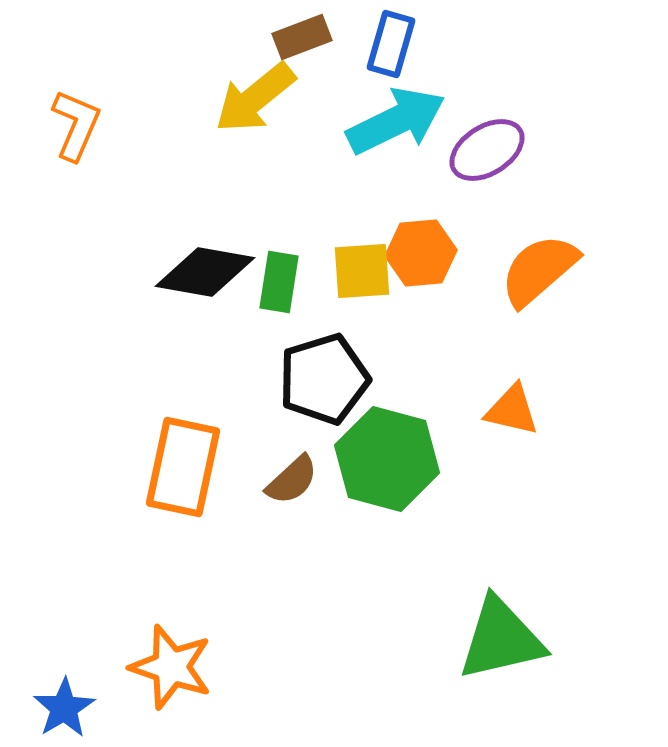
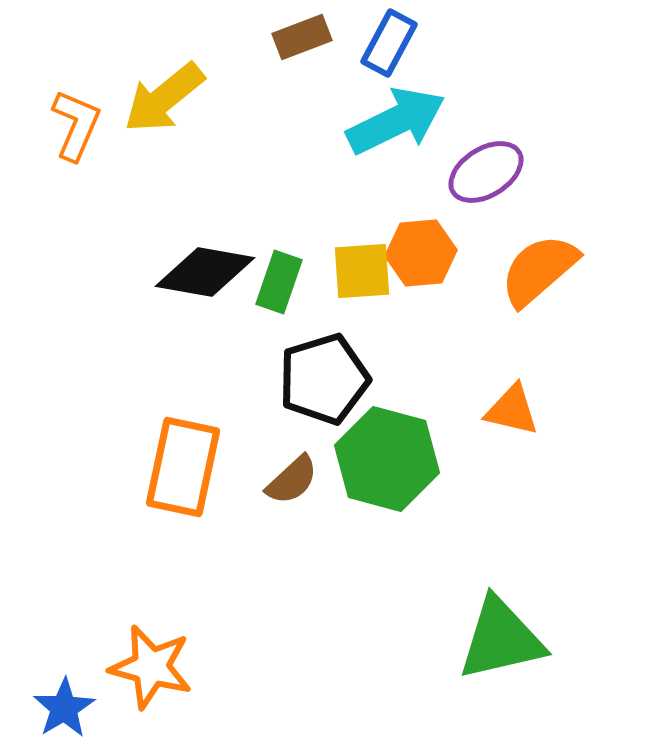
blue rectangle: moved 2 px left, 1 px up; rotated 12 degrees clockwise
yellow arrow: moved 91 px left
purple ellipse: moved 1 px left, 22 px down
green rectangle: rotated 10 degrees clockwise
orange star: moved 20 px left; rotated 4 degrees counterclockwise
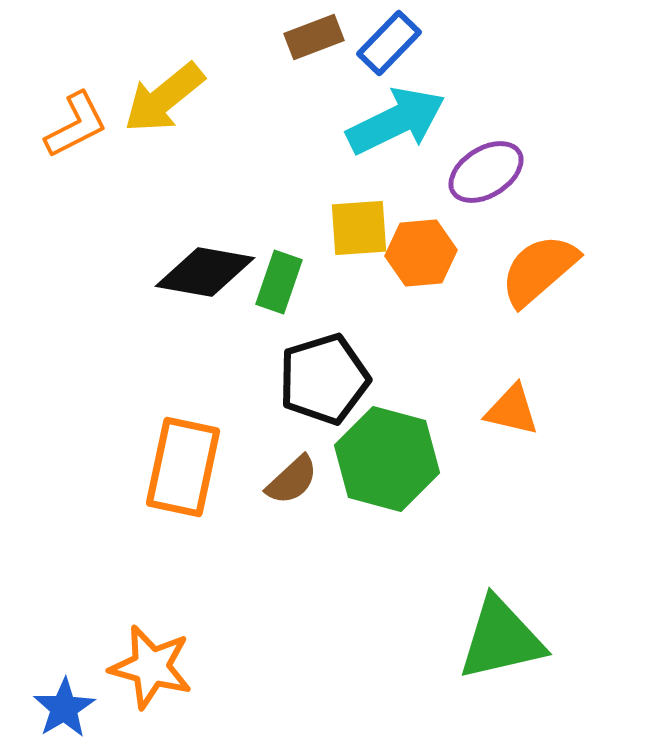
brown rectangle: moved 12 px right
blue rectangle: rotated 16 degrees clockwise
orange L-shape: rotated 40 degrees clockwise
yellow square: moved 3 px left, 43 px up
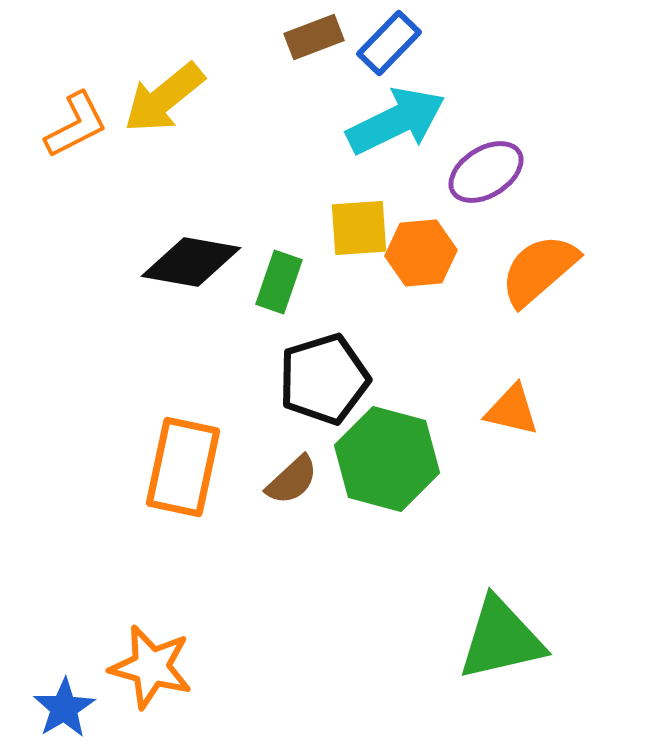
black diamond: moved 14 px left, 10 px up
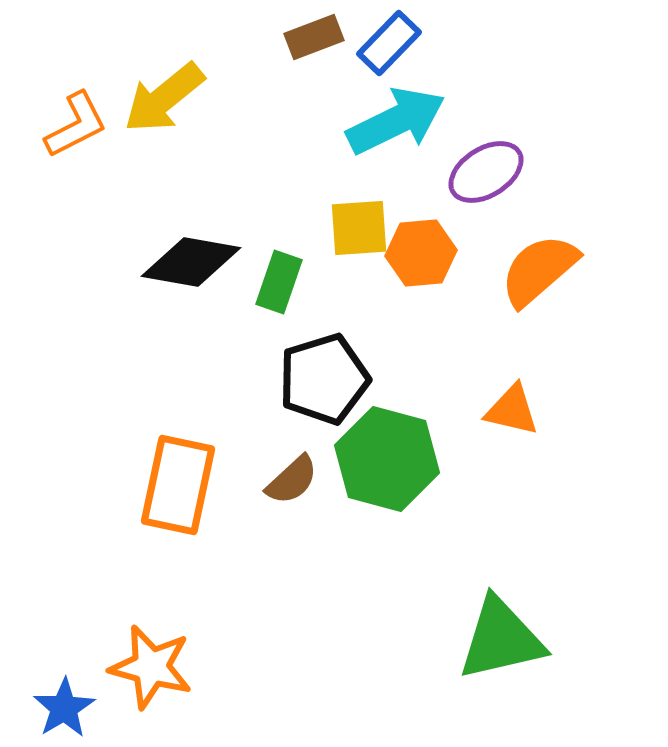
orange rectangle: moved 5 px left, 18 px down
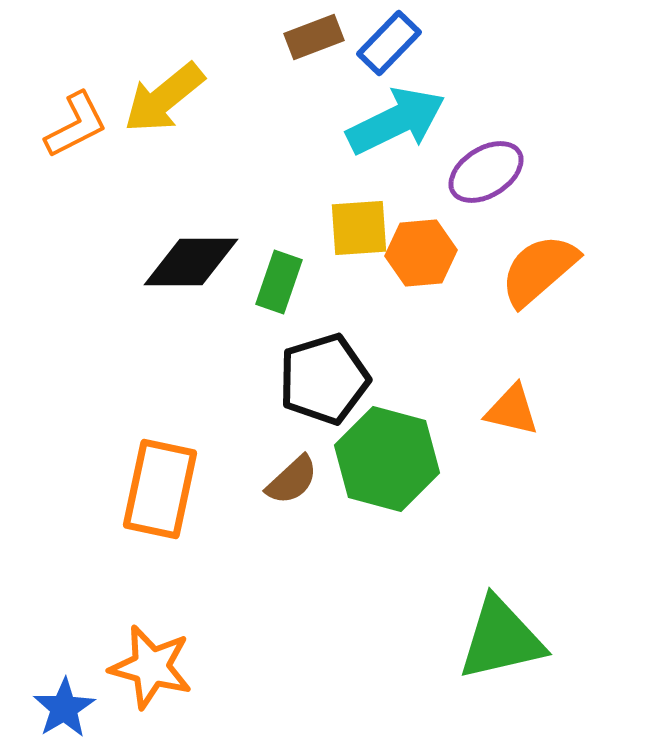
black diamond: rotated 10 degrees counterclockwise
orange rectangle: moved 18 px left, 4 px down
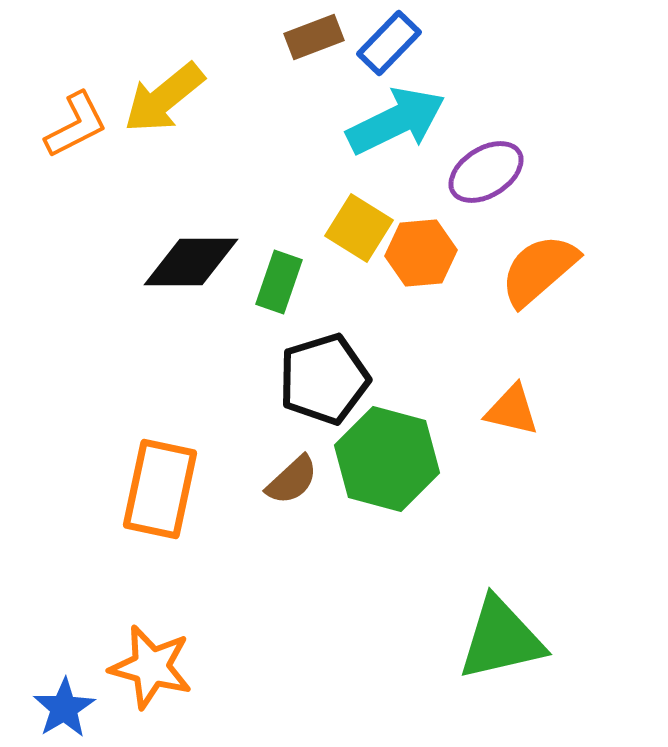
yellow square: rotated 36 degrees clockwise
